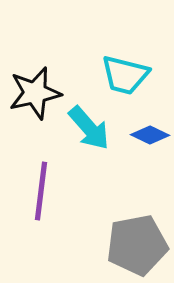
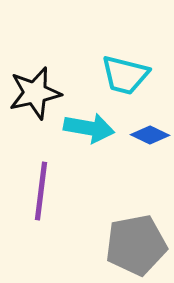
cyan arrow: rotated 39 degrees counterclockwise
gray pentagon: moved 1 px left
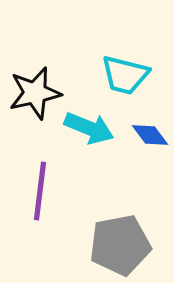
cyan arrow: rotated 12 degrees clockwise
blue diamond: rotated 27 degrees clockwise
purple line: moved 1 px left
gray pentagon: moved 16 px left
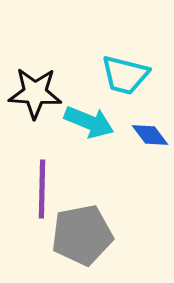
black star: rotated 16 degrees clockwise
cyan arrow: moved 6 px up
purple line: moved 2 px right, 2 px up; rotated 6 degrees counterclockwise
gray pentagon: moved 38 px left, 10 px up
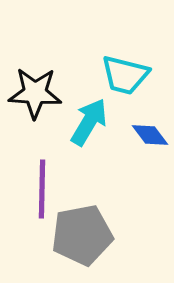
cyan arrow: rotated 81 degrees counterclockwise
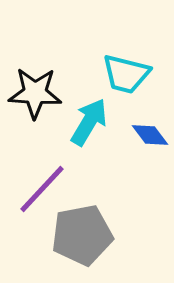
cyan trapezoid: moved 1 px right, 1 px up
purple line: rotated 42 degrees clockwise
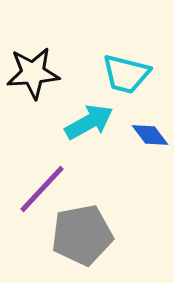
black star: moved 2 px left, 20 px up; rotated 8 degrees counterclockwise
cyan arrow: rotated 30 degrees clockwise
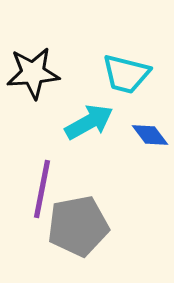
purple line: rotated 32 degrees counterclockwise
gray pentagon: moved 4 px left, 9 px up
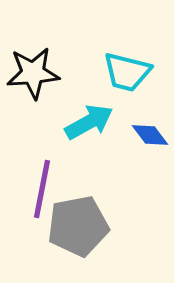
cyan trapezoid: moved 1 px right, 2 px up
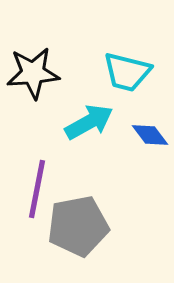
purple line: moved 5 px left
